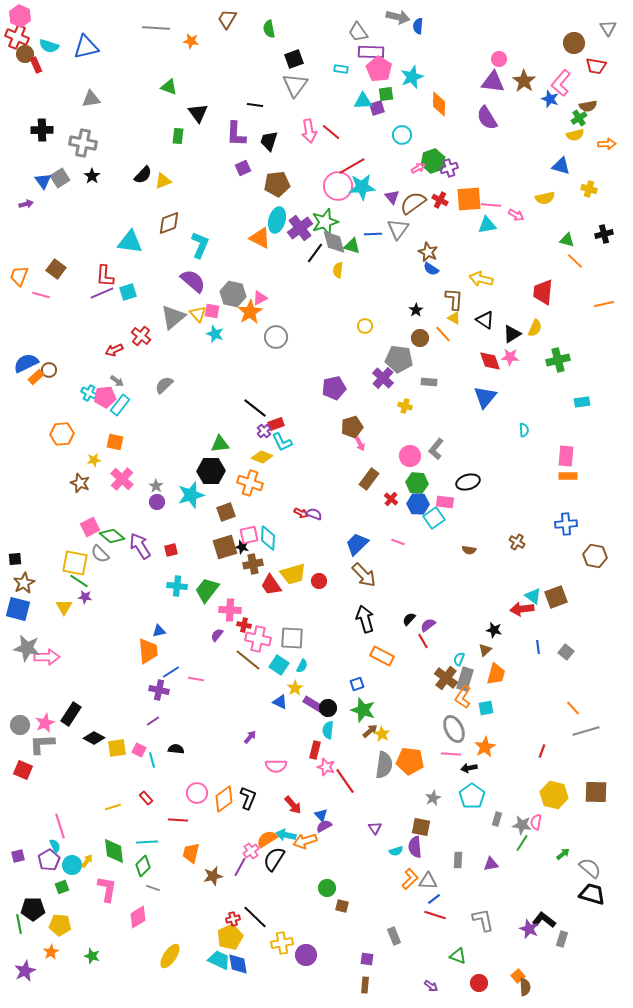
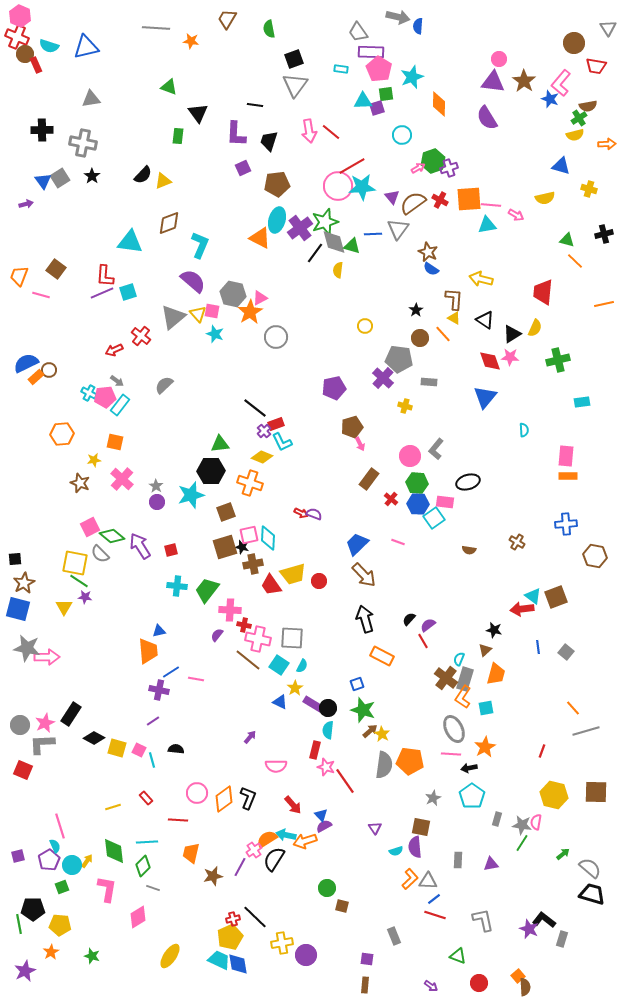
yellow square at (117, 748): rotated 24 degrees clockwise
pink cross at (251, 851): moved 3 px right, 1 px up
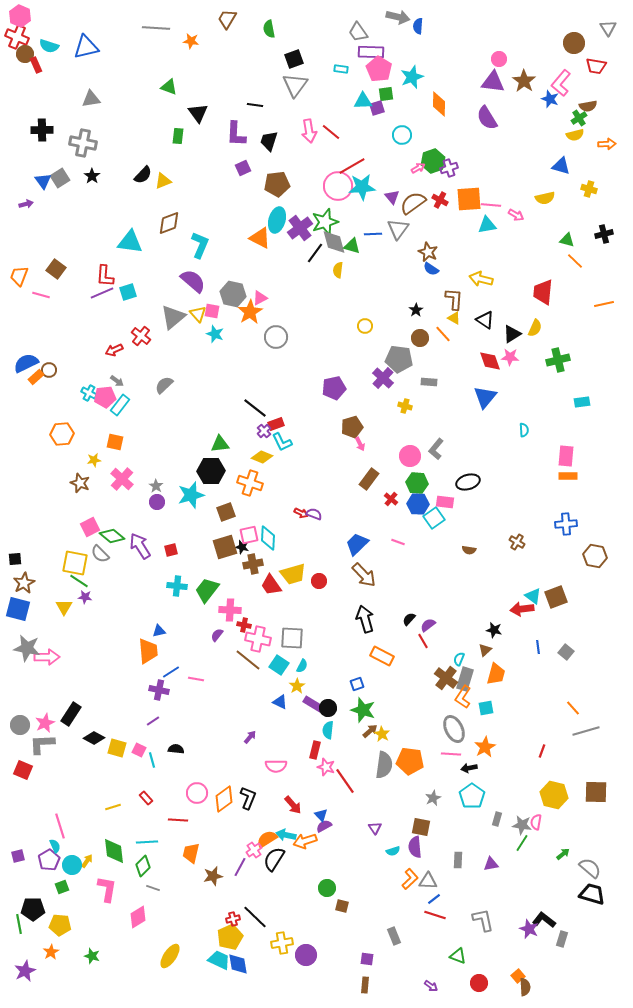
yellow star at (295, 688): moved 2 px right, 2 px up
cyan semicircle at (396, 851): moved 3 px left
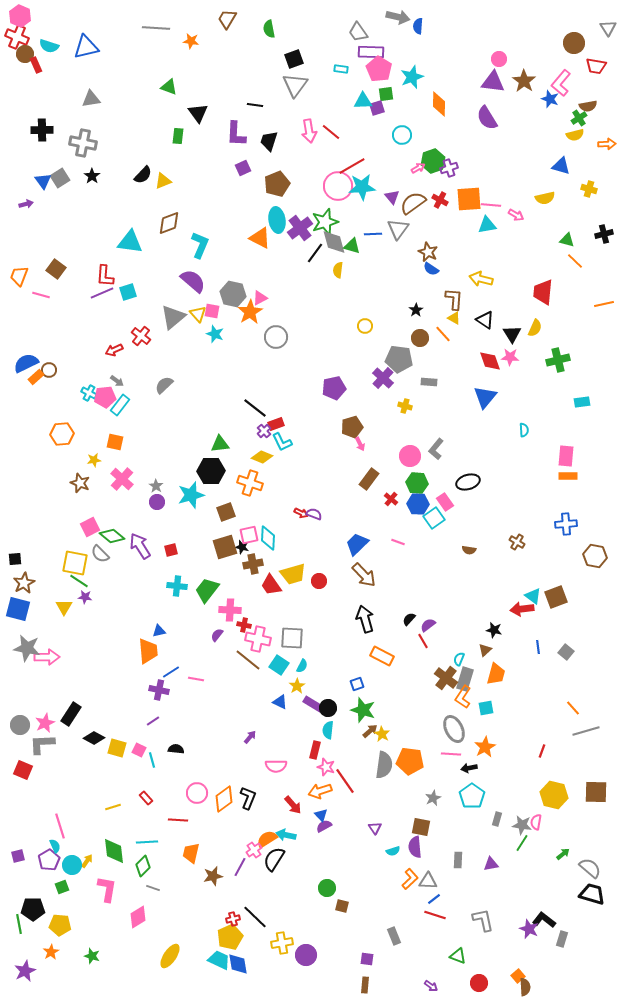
brown pentagon at (277, 184): rotated 15 degrees counterclockwise
cyan ellipse at (277, 220): rotated 25 degrees counterclockwise
black triangle at (512, 334): rotated 30 degrees counterclockwise
pink rectangle at (445, 502): rotated 48 degrees clockwise
orange arrow at (305, 841): moved 15 px right, 50 px up
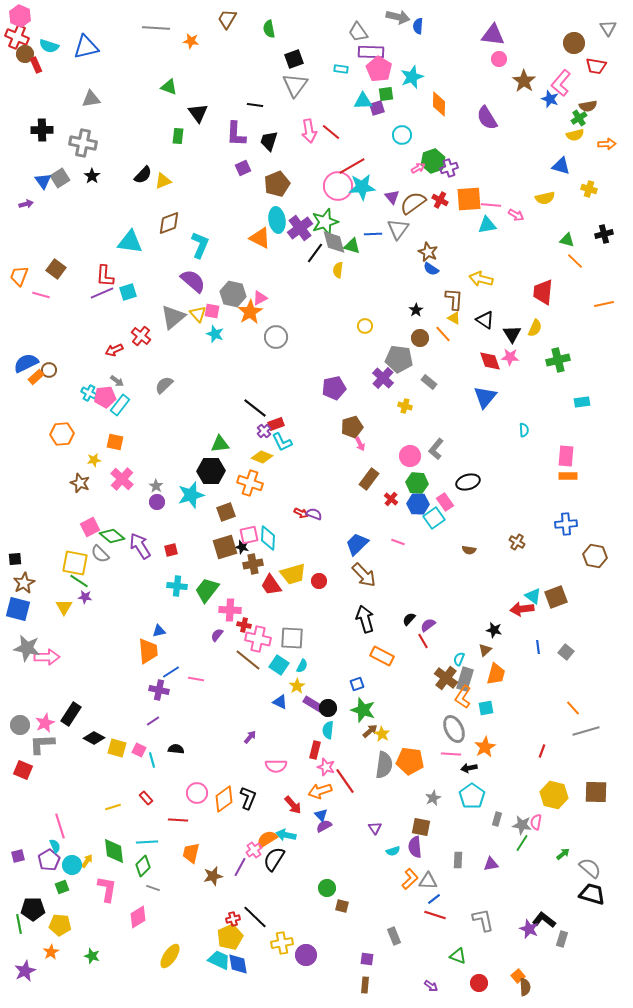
purple triangle at (493, 82): moved 47 px up
gray rectangle at (429, 382): rotated 35 degrees clockwise
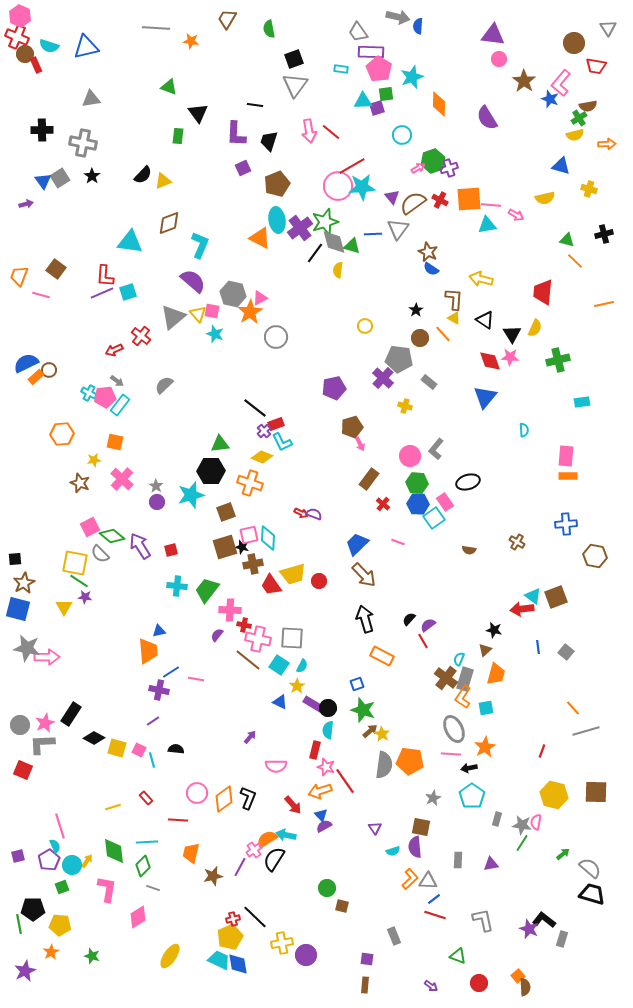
red cross at (391, 499): moved 8 px left, 5 px down
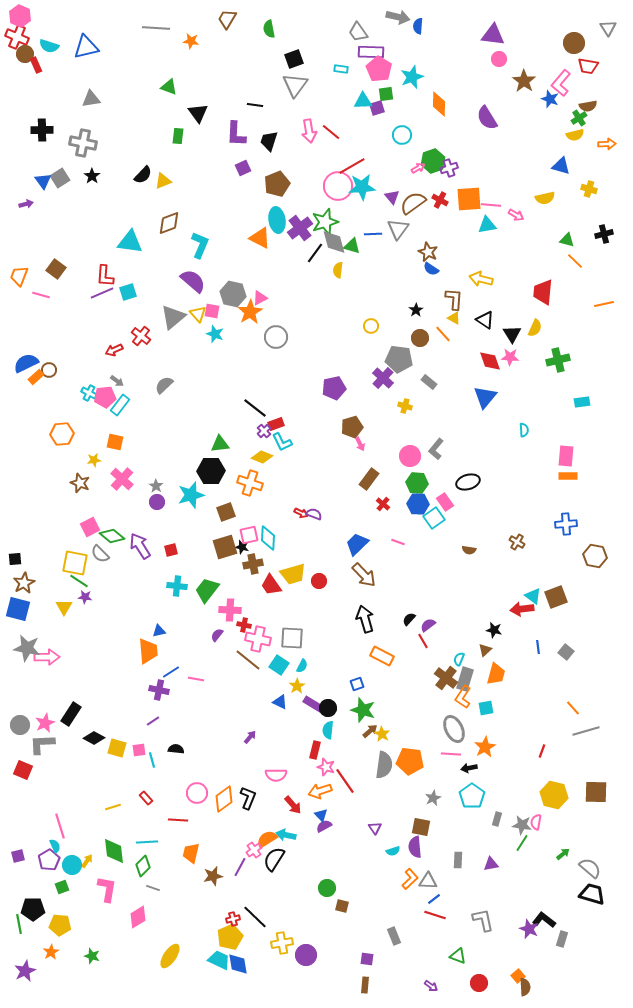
red trapezoid at (596, 66): moved 8 px left
yellow circle at (365, 326): moved 6 px right
pink square at (139, 750): rotated 32 degrees counterclockwise
pink semicircle at (276, 766): moved 9 px down
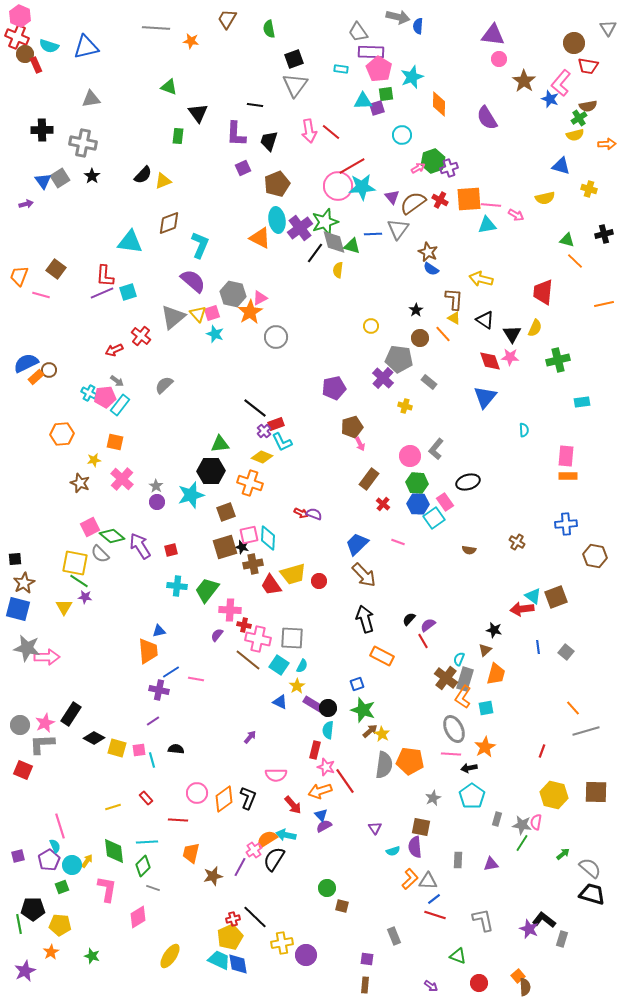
pink square at (212, 311): moved 2 px down; rotated 28 degrees counterclockwise
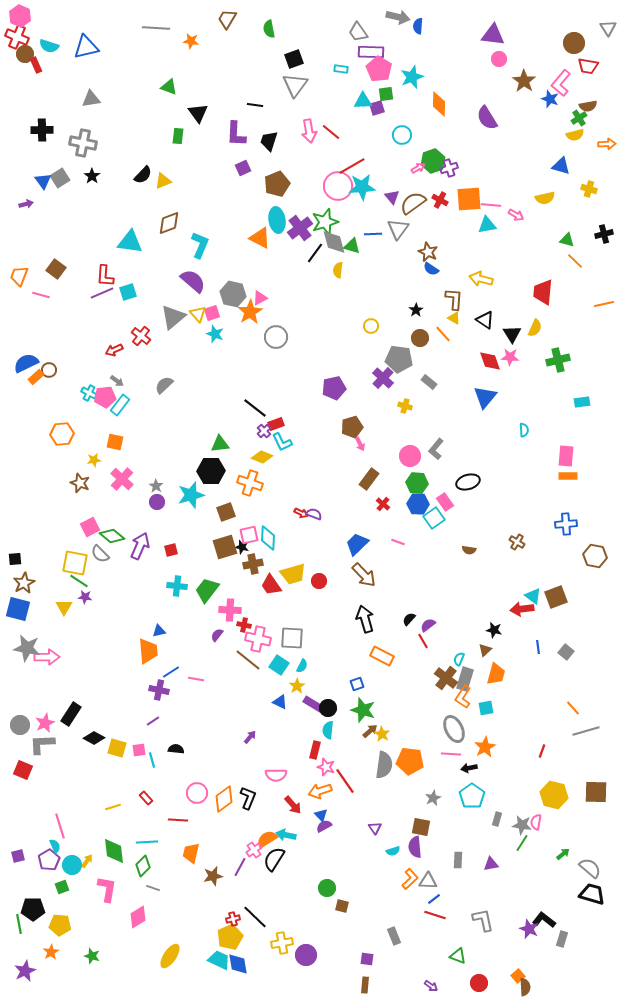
purple arrow at (140, 546): rotated 56 degrees clockwise
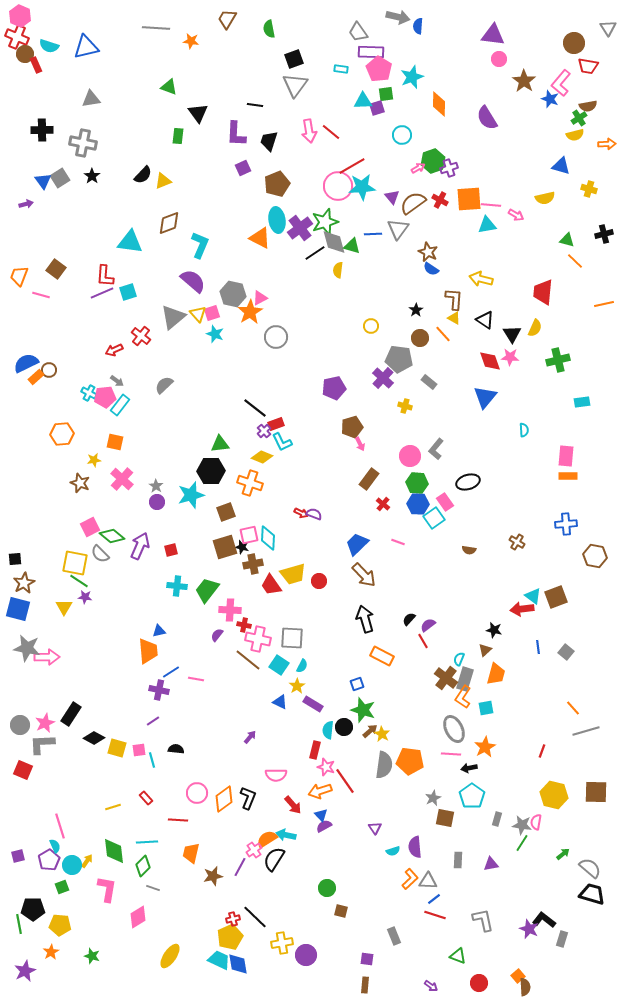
black line at (315, 253): rotated 20 degrees clockwise
black circle at (328, 708): moved 16 px right, 19 px down
brown square at (421, 827): moved 24 px right, 9 px up
brown square at (342, 906): moved 1 px left, 5 px down
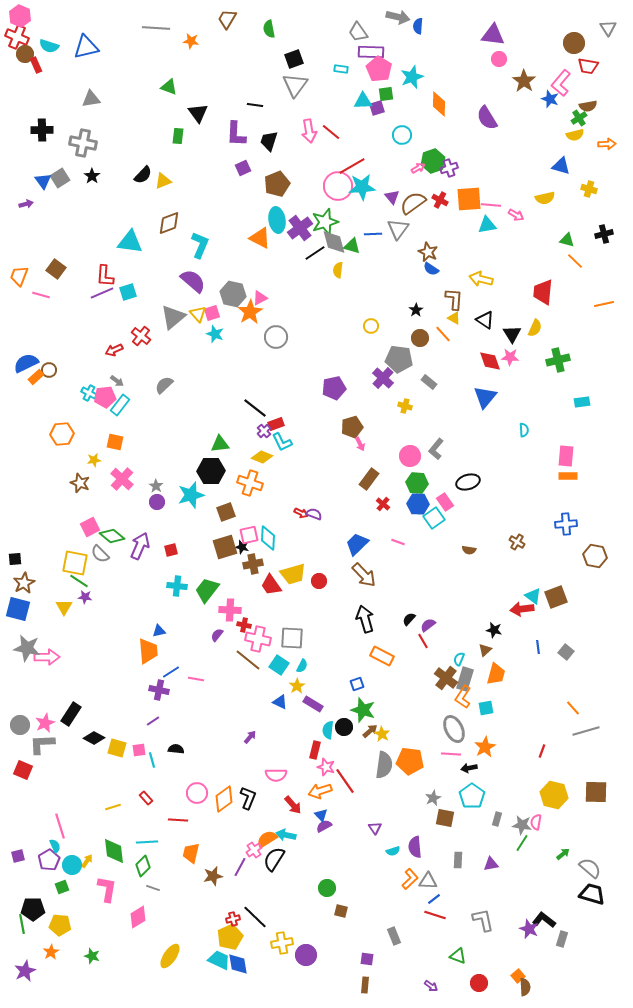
green line at (19, 924): moved 3 px right
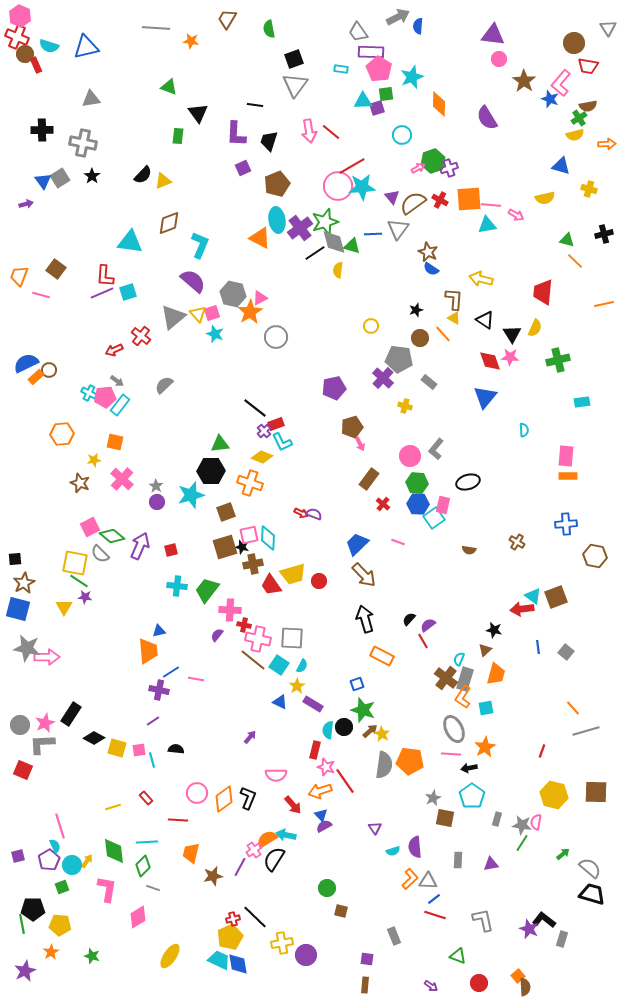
gray arrow at (398, 17): rotated 40 degrees counterclockwise
black star at (416, 310): rotated 16 degrees clockwise
pink rectangle at (445, 502): moved 2 px left, 3 px down; rotated 48 degrees clockwise
brown line at (248, 660): moved 5 px right
